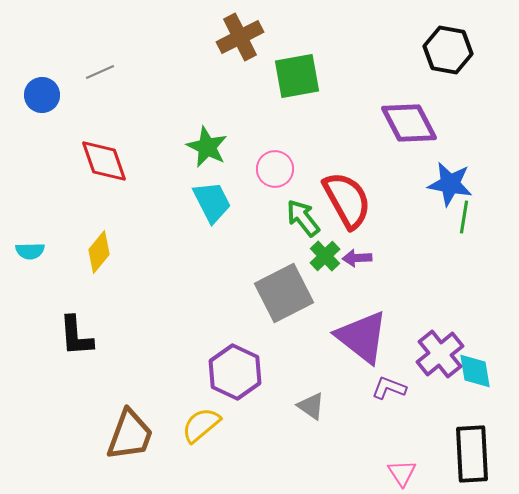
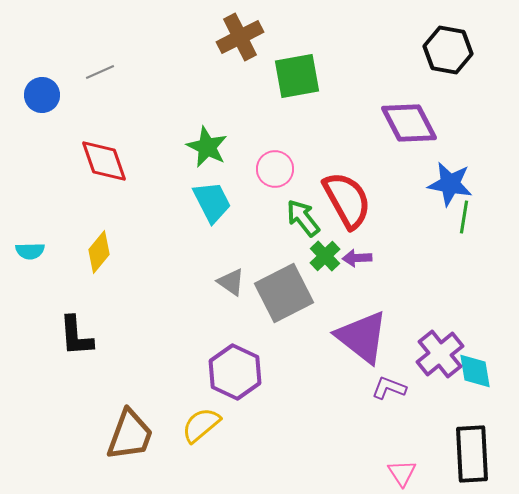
gray triangle: moved 80 px left, 124 px up
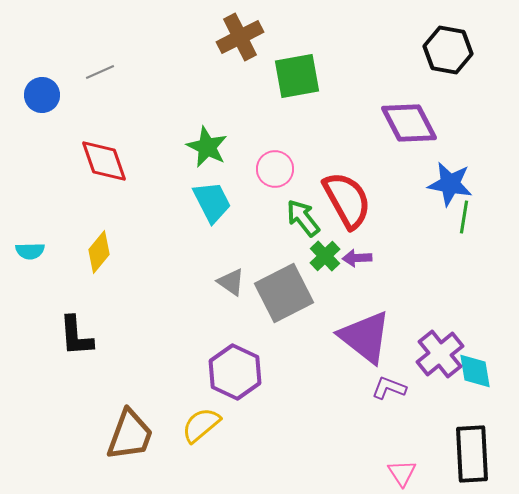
purple triangle: moved 3 px right
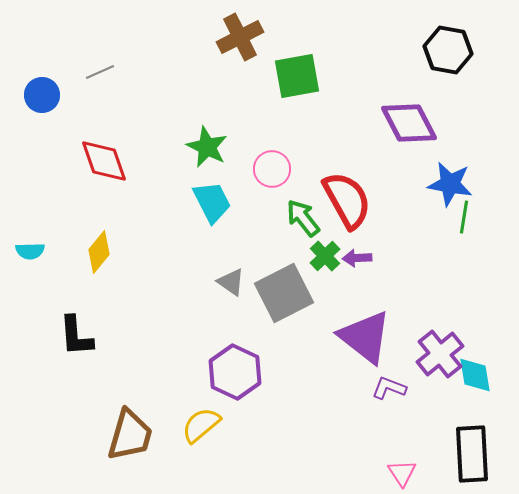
pink circle: moved 3 px left
cyan diamond: moved 4 px down
brown trapezoid: rotated 4 degrees counterclockwise
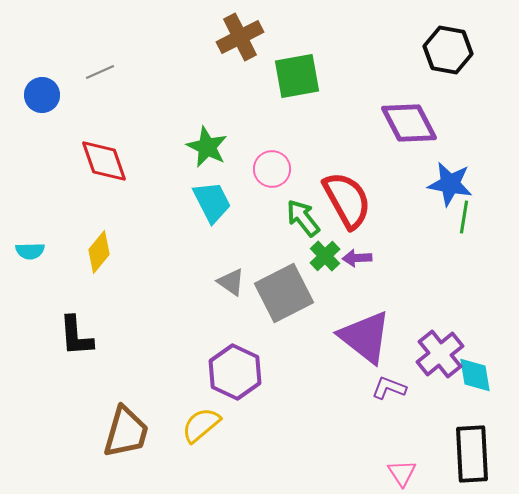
brown trapezoid: moved 4 px left, 3 px up
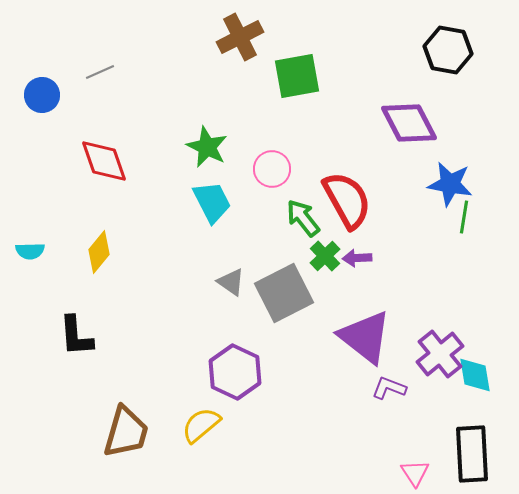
pink triangle: moved 13 px right
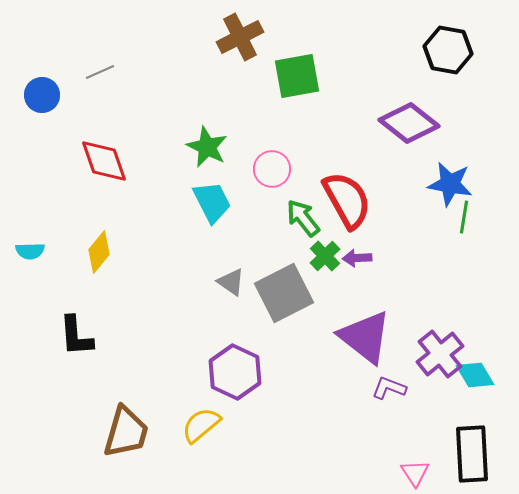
purple diamond: rotated 24 degrees counterclockwise
cyan diamond: rotated 21 degrees counterclockwise
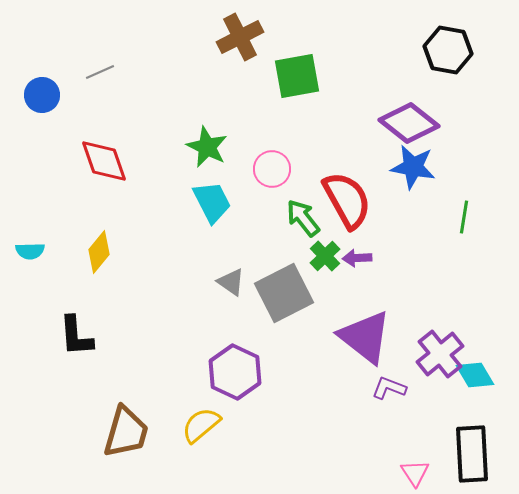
blue star: moved 37 px left, 17 px up
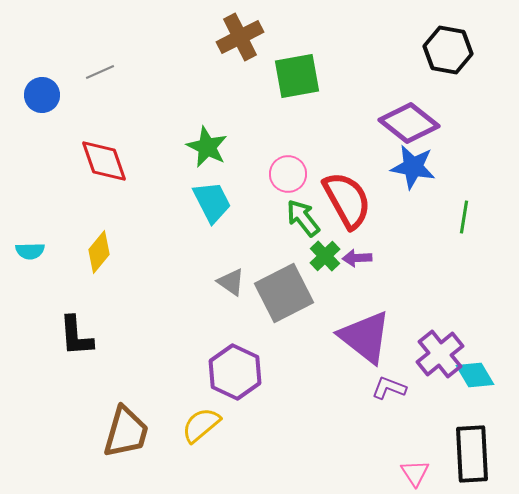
pink circle: moved 16 px right, 5 px down
